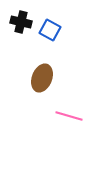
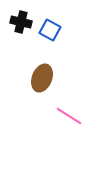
pink line: rotated 16 degrees clockwise
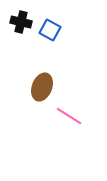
brown ellipse: moved 9 px down
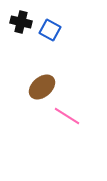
brown ellipse: rotated 28 degrees clockwise
pink line: moved 2 px left
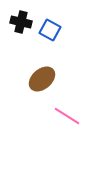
brown ellipse: moved 8 px up
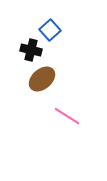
black cross: moved 10 px right, 28 px down
blue square: rotated 20 degrees clockwise
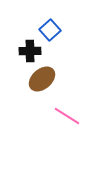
black cross: moved 1 px left, 1 px down; rotated 15 degrees counterclockwise
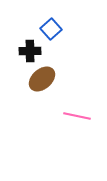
blue square: moved 1 px right, 1 px up
pink line: moved 10 px right; rotated 20 degrees counterclockwise
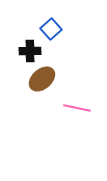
pink line: moved 8 px up
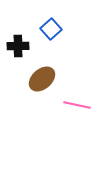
black cross: moved 12 px left, 5 px up
pink line: moved 3 px up
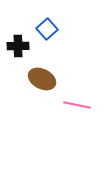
blue square: moved 4 px left
brown ellipse: rotated 68 degrees clockwise
